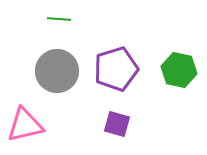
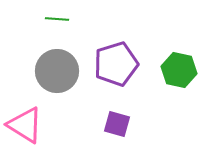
green line: moved 2 px left
purple pentagon: moved 5 px up
pink triangle: rotated 45 degrees clockwise
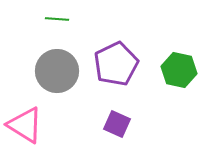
purple pentagon: rotated 9 degrees counterclockwise
purple square: rotated 8 degrees clockwise
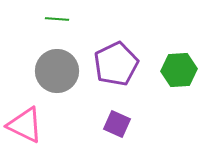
green hexagon: rotated 16 degrees counterclockwise
pink triangle: rotated 6 degrees counterclockwise
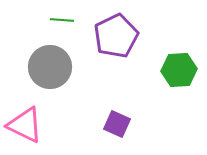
green line: moved 5 px right, 1 px down
purple pentagon: moved 28 px up
gray circle: moved 7 px left, 4 px up
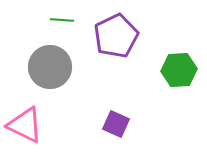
purple square: moved 1 px left
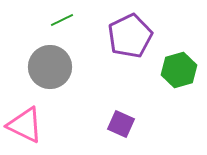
green line: rotated 30 degrees counterclockwise
purple pentagon: moved 14 px right
green hexagon: rotated 12 degrees counterclockwise
purple square: moved 5 px right
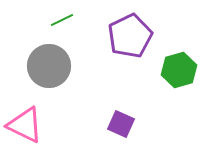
gray circle: moved 1 px left, 1 px up
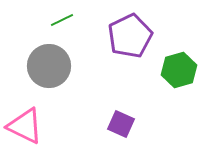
pink triangle: moved 1 px down
